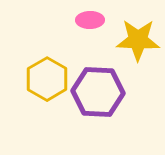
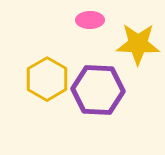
yellow star: moved 4 px down
purple hexagon: moved 2 px up
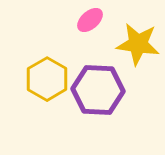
pink ellipse: rotated 40 degrees counterclockwise
yellow star: rotated 6 degrees clockwise
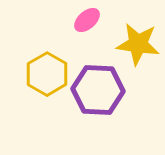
pink ellipse: moved 3 px left
yellow hexagon: moved 5 px up
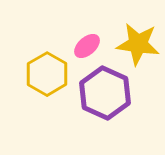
pink ellipse: moved 26 px down
purple hexagon: moved 7 px right, 3 px down; rotated 21 degrees clockwise
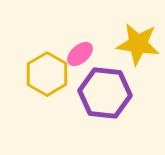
pink ellipse: moved 7 px left, 8 px down
purple hexagon: rotated 18 degrees counterclockwise
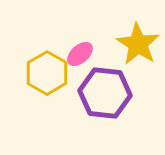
yellow star: rotated 24 degrees clockwise
yellow hexagon: moved 1 px up
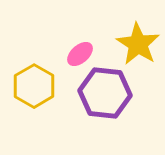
yellow hexagon: moved 13 px left, 13 px down
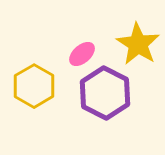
pink ellipse: moved 2 px right
purple hexagon: rotated 21 degrees clockwise
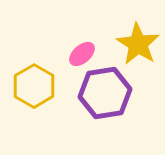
purple hexagon: rotated 24 degrees clockwise
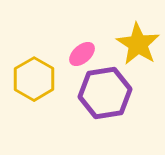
yellow hexagon: moved 7 px up
